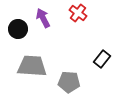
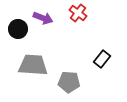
purple arrow: rotated 138 degrees clockwise
gray trapezoid: moved 1 px right, 1 px up
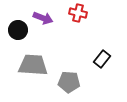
red cross: rotated 24 degrees counterclockwise
black circle: moved 1 px down
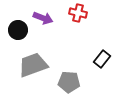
gray trapezoid: rotated 24 degrees counterclockwise
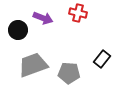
gray pentagon: moved 9 px up
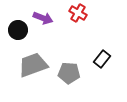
red cross: rotated 18 degrees clockwise
